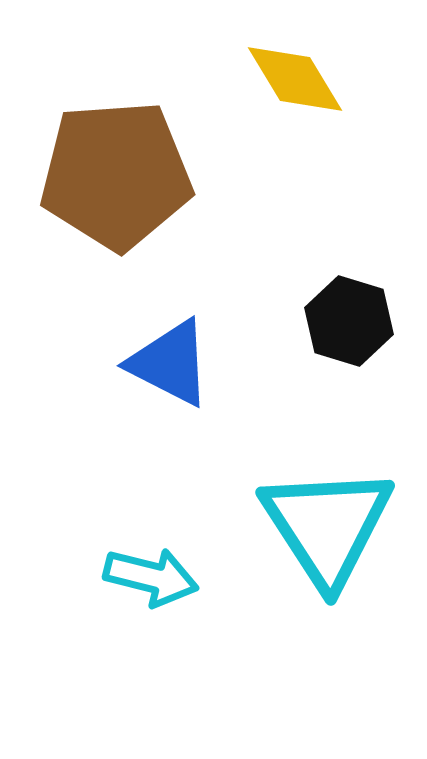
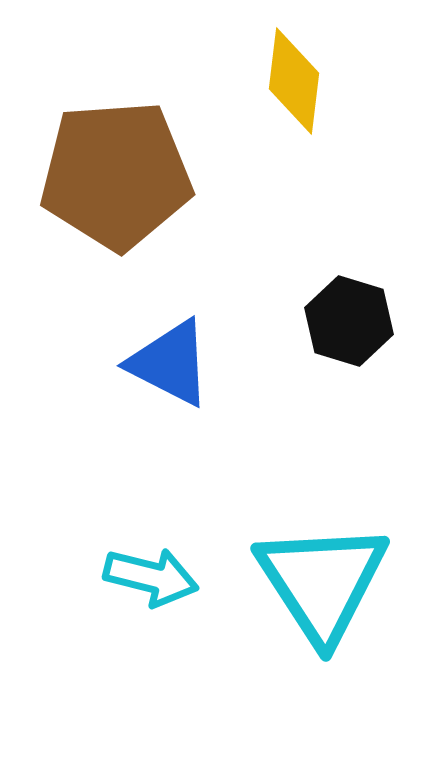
yellow diamond: moved 1 px left, 2 px down; rotated 38 degrees clockwise
cyan triangle: moved 5 px left, 56 px down
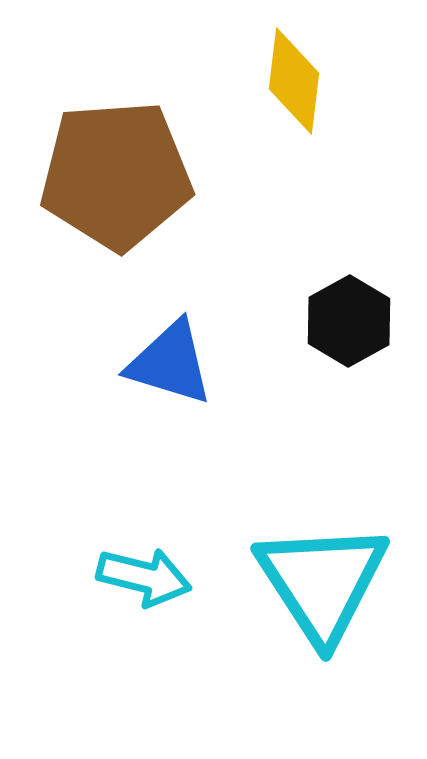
black hexagon: rotated 14 degrees clockwise
blue triangle: rotated 10 degrees counterclockwise
cyan arrow: moved 7 px left
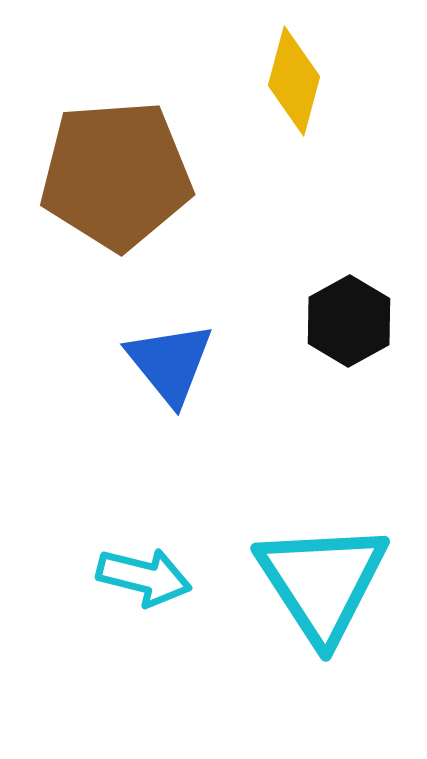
yellow diamond: rotated 8 degrees clockwise
blue triangle: rotated 34 degrees clockwise
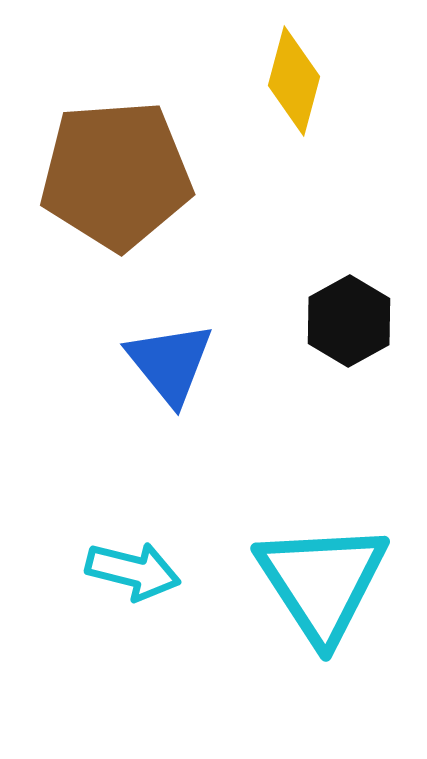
cyan arrow: moved 11 px left, 6 px up
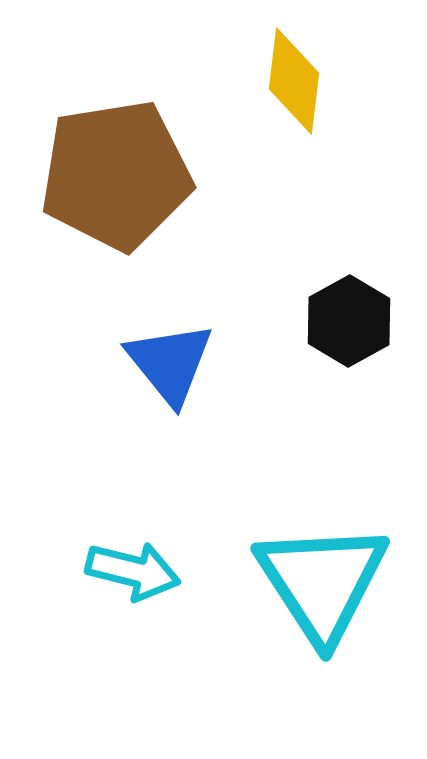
yellow diamond: rotated 8 degrees counterclockwise
brown pentagon: rotated 5 degrees counterclockwise
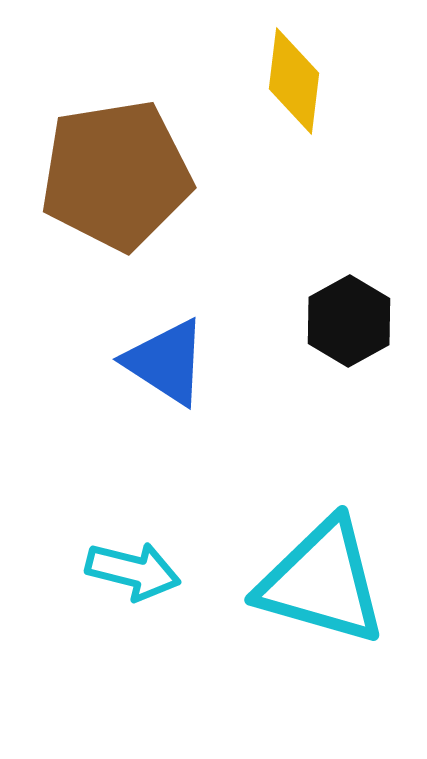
blue triangle: moved 4 px left, 1 px up; rotated 18 degrees counterclockwise
cyan triangle: rotated 41 degrees counterclockwise
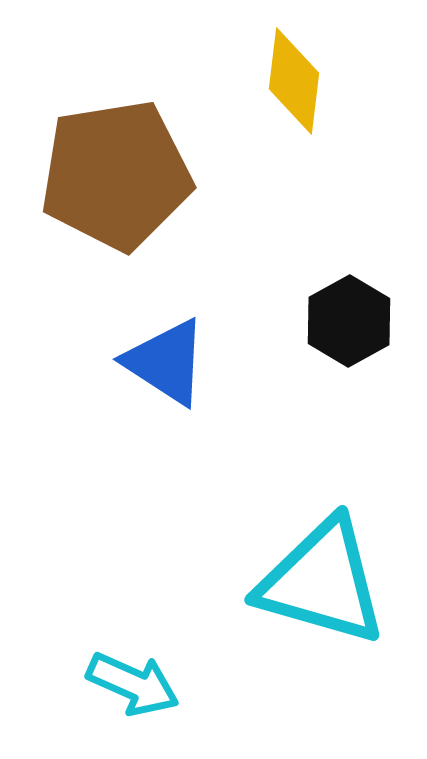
cyan arrow: moved 113 px down; rotated 10 degrees clockwise
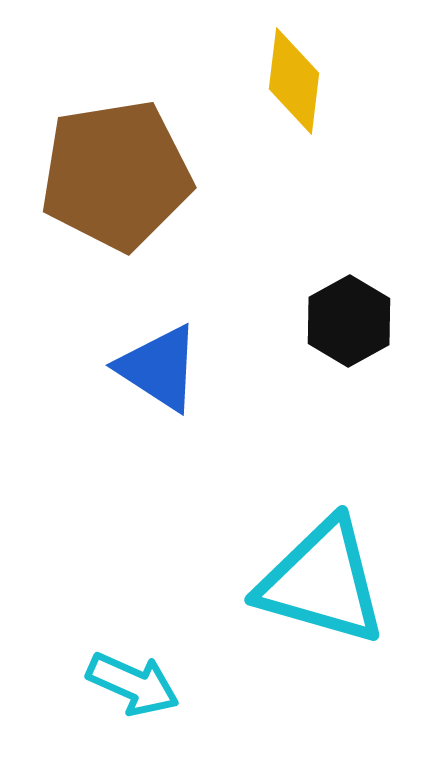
blue triangle: moved 7 px left, 6 px down
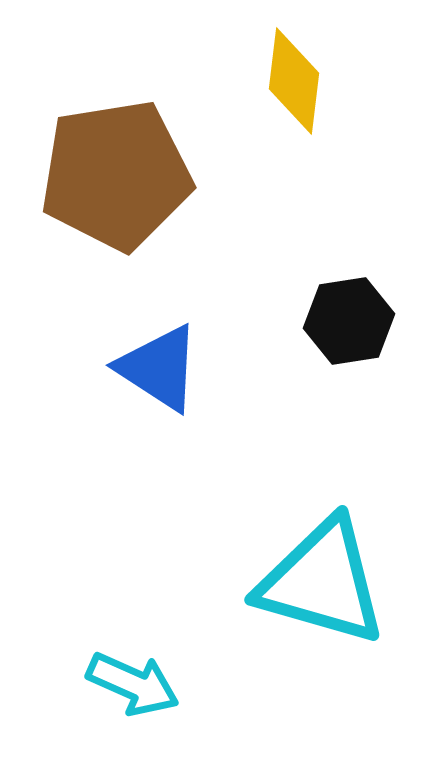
black hexagon: rotated 20 degrees clockwise
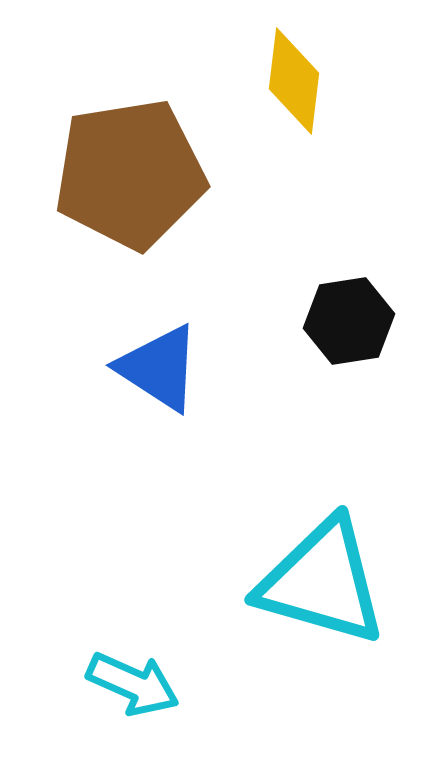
brown pentagon: moved 14 px right, 1 px up
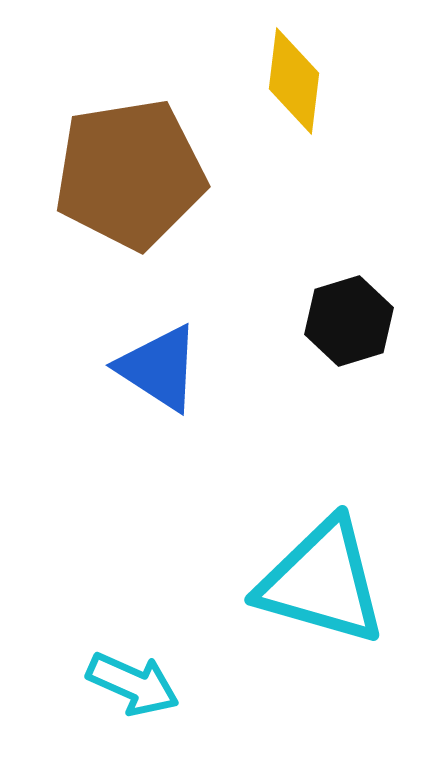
black hexagon: rotated 8 degrees counterclockwise
